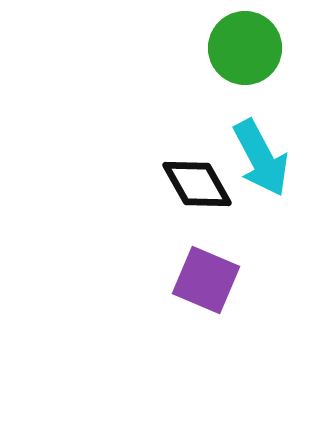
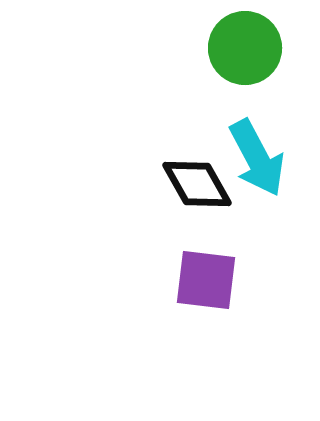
cyan arrow: moved 4 px left
purple square: rotated 16 degrees counterclockwise
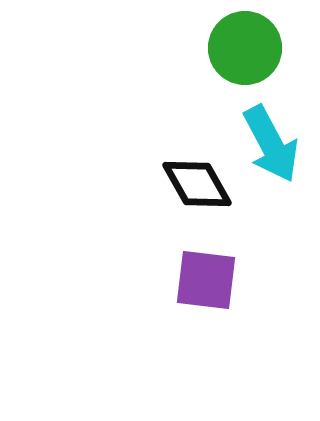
cyan arrow: moved 14 px right, 14 px up
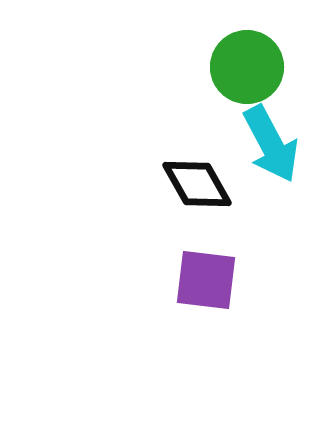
green circle: moved 2 px right, 19 px down
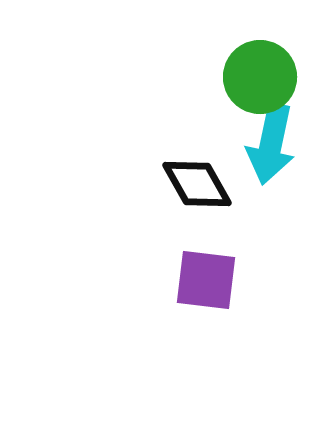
green circle: moved 13 px right, 10 px down
cyan arrow: rotated 40 degrees clockwise
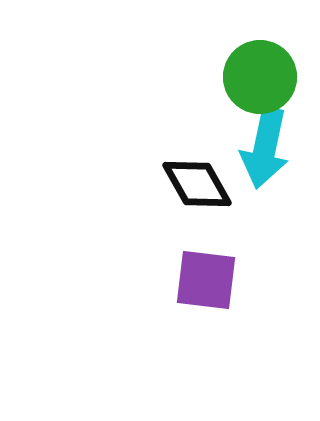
cyan arrow: moved 6 px left, 4 px down
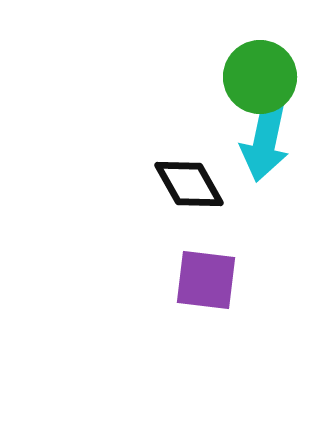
cyan arrow: moved 7 px up
black diamond: moved 8 px left
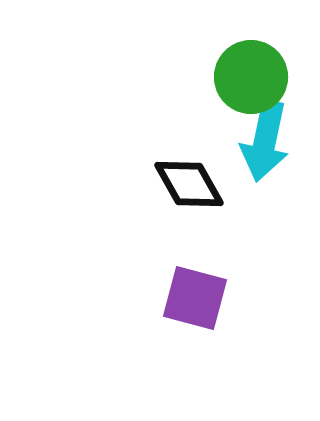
green circle: moved 9 px left
purple square: moved 11 px left, 18 px down; rotated 8 degrees clockwise
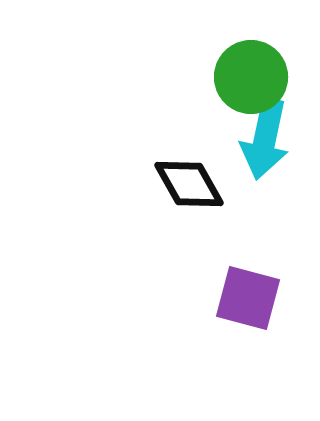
cyan arrow: moved 2 px up
purple square: moved 53 px right
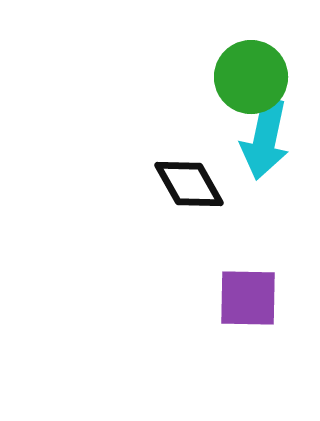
purple square: rotated 14 degrees counterclockwise
